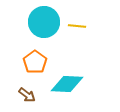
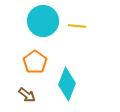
cyan circle: moved 1 px left, 1 px up
cyan diamond: rotated 72 degrees counterclockwise
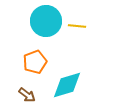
cyan circle: moved 3 px right
orange pentagon: rotated 15 degrees clockwise
cyan diamond: moved 1 px down; rotated 52 degrees clockwise
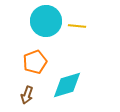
brown arrow: rotated 72 degrees clockwise
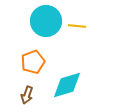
orange pentagon: moved 2 px left
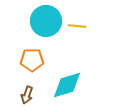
orange pentagon: moved 1 px left, 2 px up; rotated 20 degrees clockwise
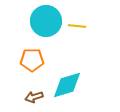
brown arrow: moved 7 px right, 2 px down; rotated 54 degrees clockwise
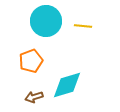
yellow line: moved 6 px right
orange pentagon: moved 1 px left, 1 px down; rotated 20 degrees counterclockwise
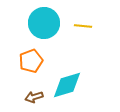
cyan circle: moved 2 px left, 2 px down
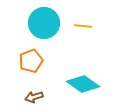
cyan diamond: moved 16 px right, 1 px up; rotated 52 degrees clockwise
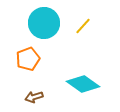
yellow line: rotated 54 degrees counterclockwise
orange pentagon: moved 3 px left, 2 px up
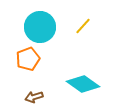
cyan circle: moved 4 px left, 4 px down
